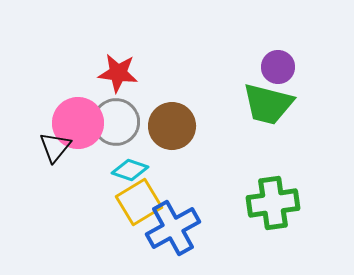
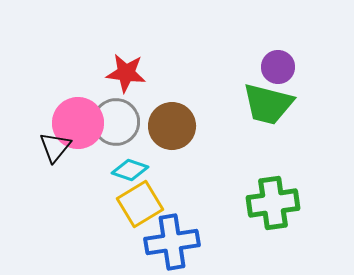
red star: moved 8 px right
yellow square: moved 1 px right, 2 px down
blue cross: moved 1 px left, 14 px down; rotated 20 degrees clockwise
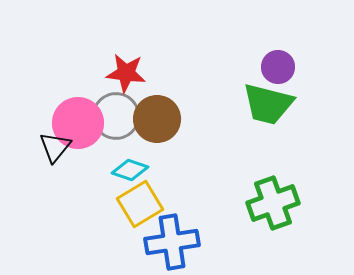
gray circle: moved 6 px up
brown circle: moved 15 px left, 7 px up
green cross: rotated 12 degrees counterclockwise
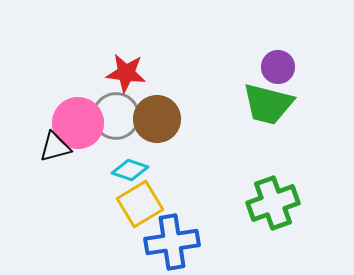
black triangle: rotated 36 degrees clockwise
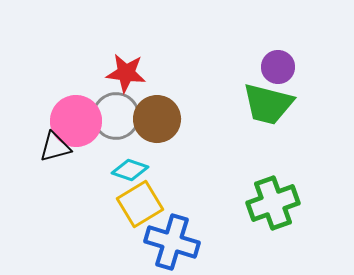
pink circle: moved 2 px left, 2 px up
blue cross: rotated 26 degrees clockwise
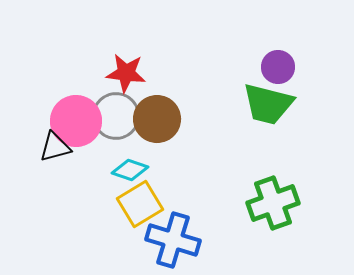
blue cross: moved 1 px right, 2 px up
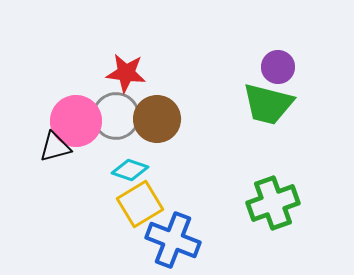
blue cross: rotated 4 degrees clockwise
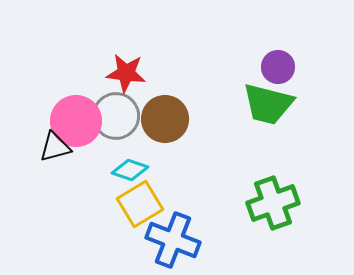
brown circle: moved 8 px right
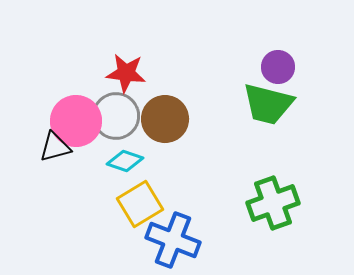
cyan diamond: moved 5 px left, 9 px up
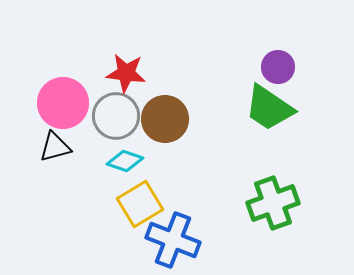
green trapezoid: moved 1 px right, 4 px down; rotated 20 degrees clockwise
pink circle: moved 13 px left, 18 px up
